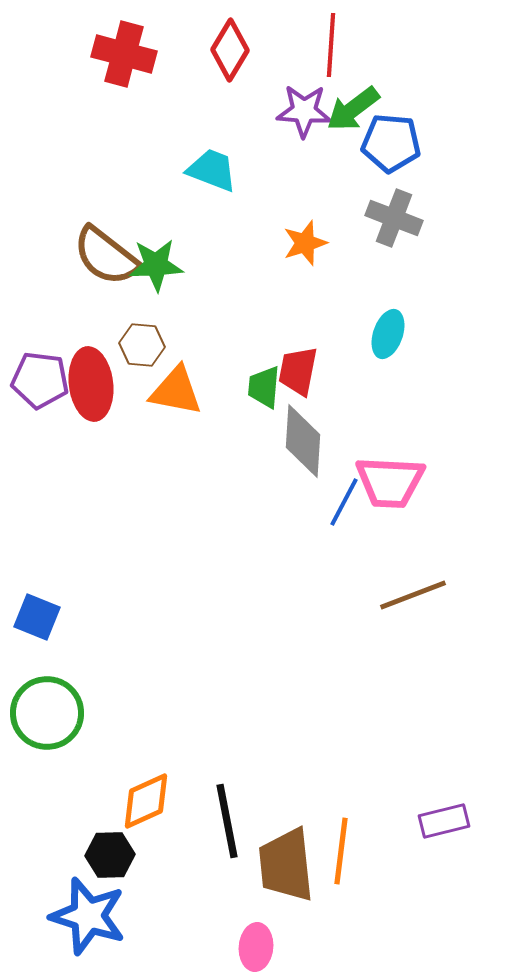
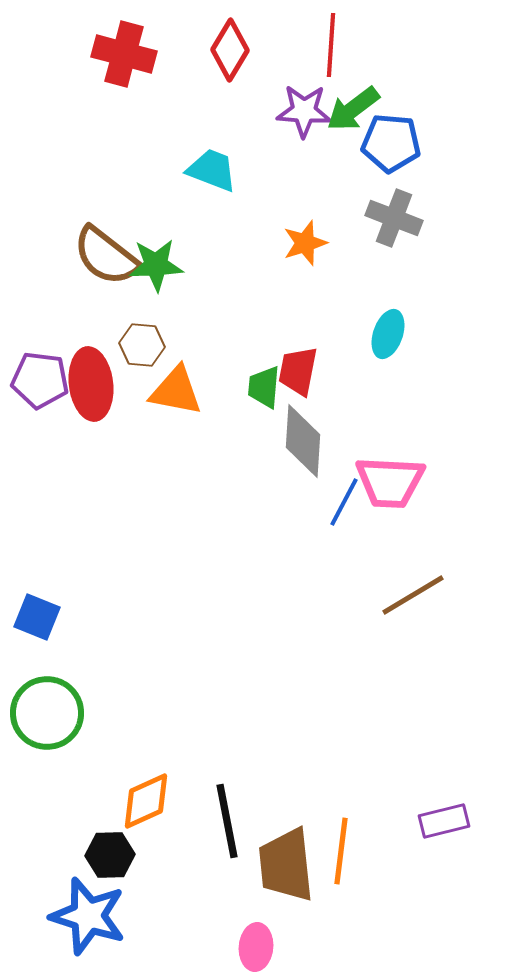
brown line: rotated 10 degrees counterclockwise
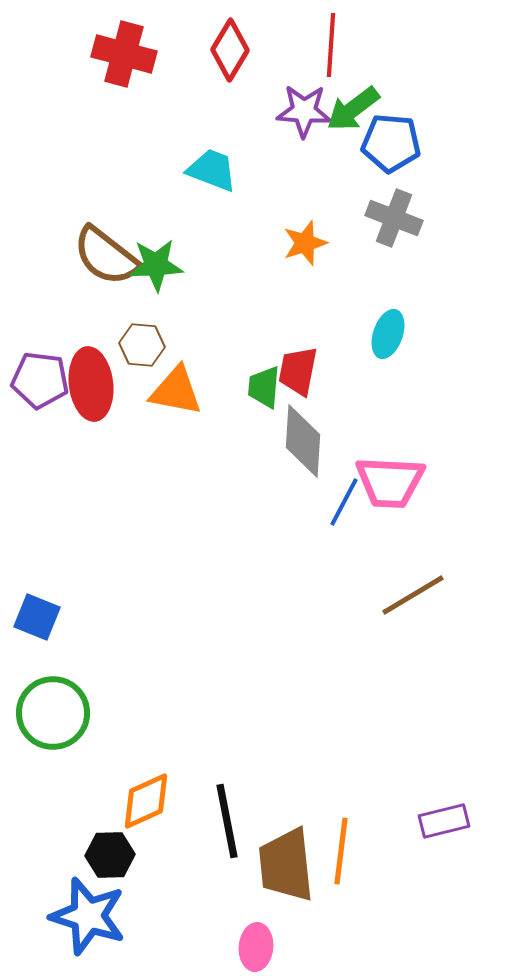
green circle: moved 6 px right
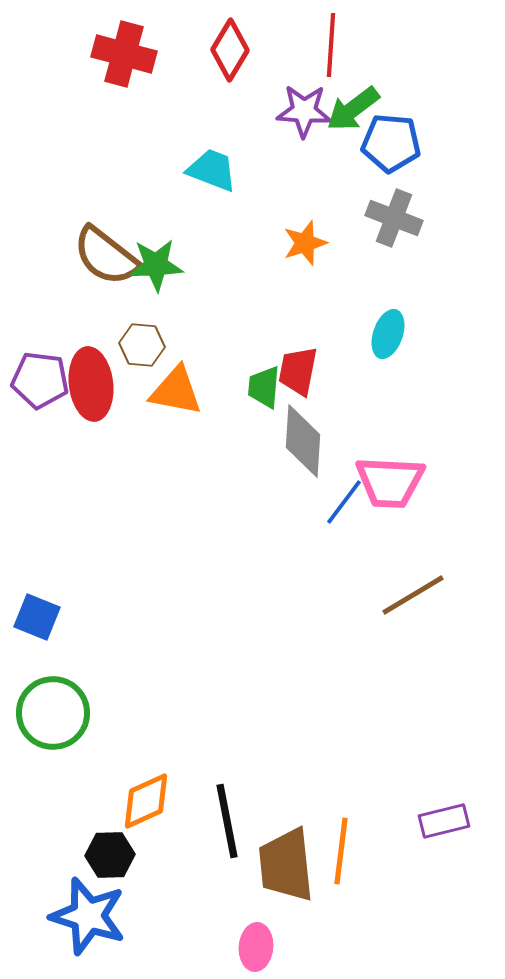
blue line: rotated 9 degrees clockwise
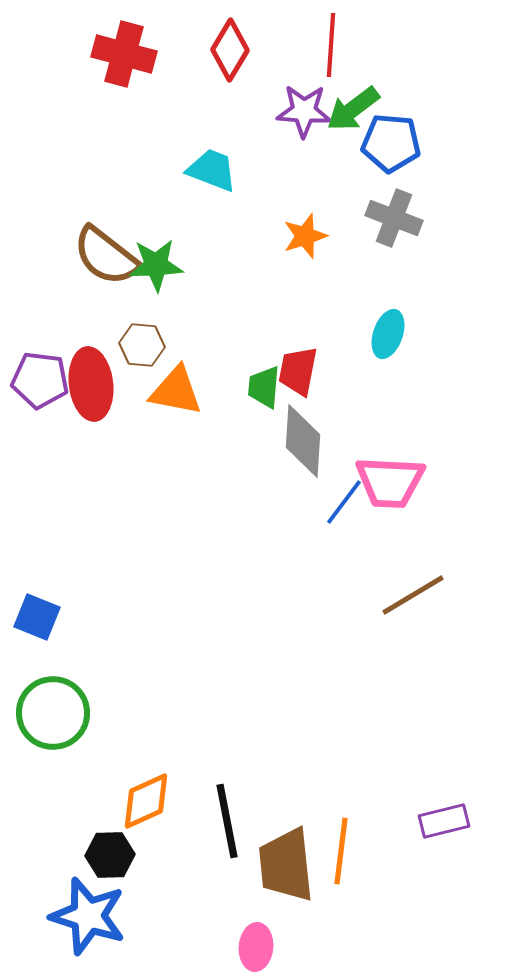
orange star: moved 7 px up
